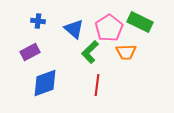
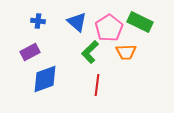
blue triangle: moved 3 px right, 7 px up
blue diamond: moved 4 px up
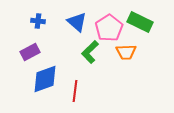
red line: moved 22 px left, 6 px down
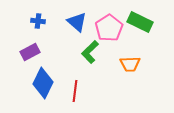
orange trapezoid: moved 4 px right, 12 px down
blue diamond: moved 2 px left, 4 px down; rotated 44 degrees counterclockwise
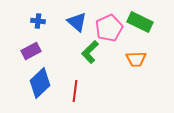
pink pentagon: rotated 8 degrees clockwise
purple rectangle: moved 1 px right, 1 px up
orange trapezoid: moved 6 px right, 5 px up
blue diamond: moved 3 px left; rotated 20 degrees clockwise
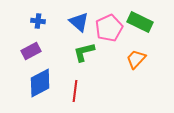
blue triangle: moved 2 px right
green L-shape: moved 6 px left; rotated 30 degrees clockwise
orange trapezoid: rotated 135 degrees clockwise
blue diamond: rotated 16 degrees clockwise
